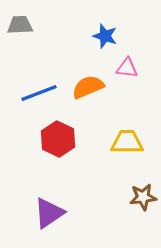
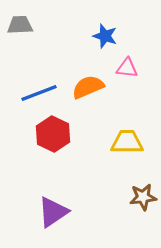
red hexagon: moved 5 px left, 5 px up
purple triangle: moved 4 px right, 1 px up
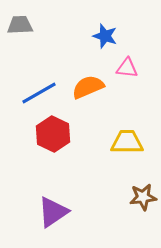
blue line: rotated 9 degrees counterclockwise
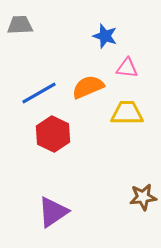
yellow trapezoid: moved 29 px up
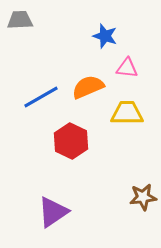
gray trapezoid: moved 5 px up
blue line: moved 2 px right, 4 px down
red hexagon: moved 18 px right, 7 px down
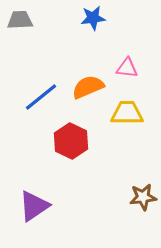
blue star: moved 12 px left, 18 px up; rotated 25 degrees counterclockwise
blue line: rotated 9 degrees counterclockwise
purple triangle: moved 19 px left, 6 px up
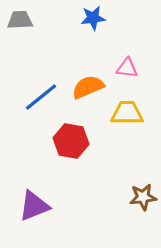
red hexagon: rotated 16 degrees counterclockwise
purple triangle: rotated 12 degrees clockwise
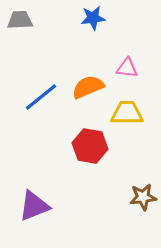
red hexagon: moved 19 px right, 5 px down
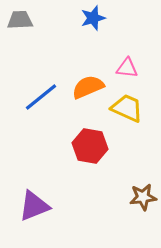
blue star: rotated 10 degrees counterclockwise
yellow trapezoid: moved 5 px up; rotated 24 degrees clockwise
